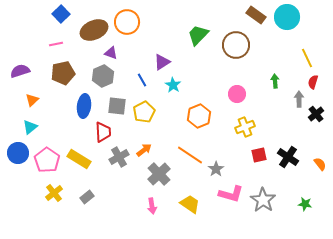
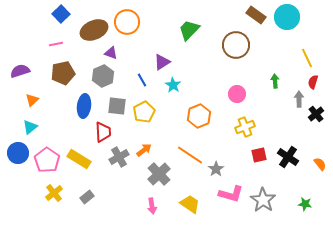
green trapezoid at (198, 35): moved 9 px left, 5 px up
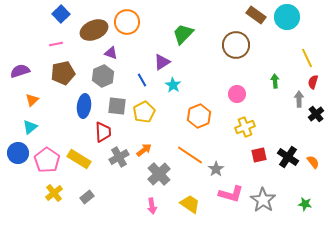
green trapezoid at (189, 30): moved 6 px left, 4 px down
orange semicircle at (320, 164): moved 7 px left, 2 px up
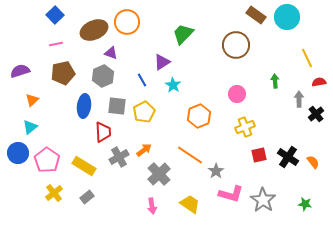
blue square at (61, 14): moved 6 px left, 1 px down
red semicircle at (313, 82): moved 6 px right; rotated 64 degrees clockwise
yellow rectangle at (79, 159): moved 5 px right, 7 px down
gray star at (216, 169): moved 2 px down
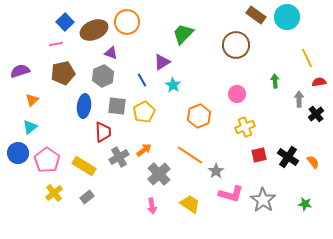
blue square at (55, 15): moved 10 px right, 7 px down
